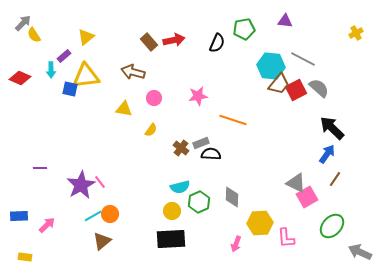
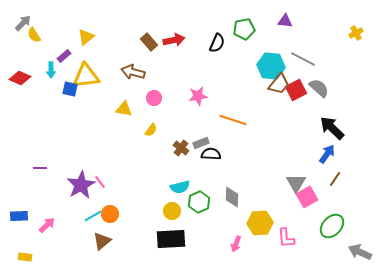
gray triangle at (296, 183): rotated 35 degrees clockwise
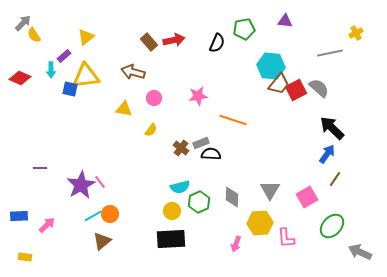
gray line at (303, 59): moved 27 px right, 6 px up; rotated 40 degrees counterclockwise
gray triangle at (296, 183): moved 26 px left, 7 px down
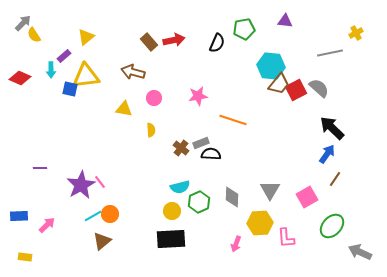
yellow semicircle at (151, 130): rotated 40 degrees counterclockwise
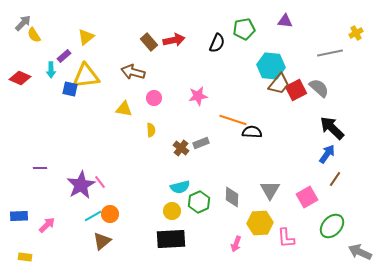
black semicircle at (211, 154): moved 41 px right, 22 px up
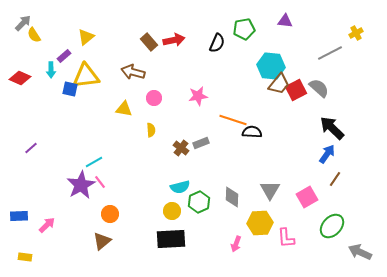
gray line at (330, 53): rotated 15 degrees counterclockwise
purple line at (40, 168): moved 9 px left, 20 px up; rotated 40 degrees counterclockwise
cyan line at (93, 216): moved 1 px right, 54 px up
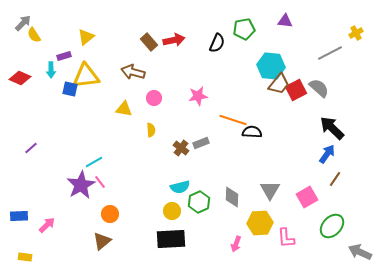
purple rectangle at (64, 56): rotated 24 degrees clockwise
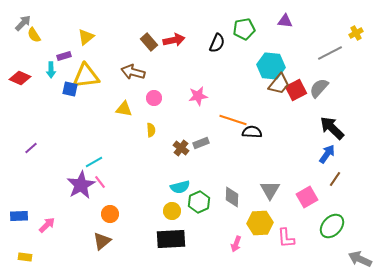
gray semicircle at (319, 88): rotated 90 degrees counterclockwise
gray arrow at (360, 252): moved 7 px down
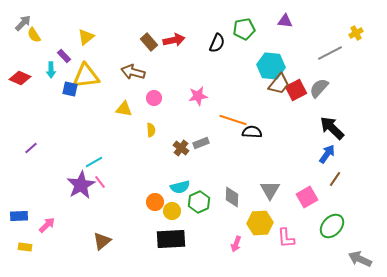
purple rectangle at (64, 56): rotated 64 degrees clockwise
orange circle at (110, 214): moved 45 px right, 12 px up
yellow rectangle at (25, 257): moved 10 px up
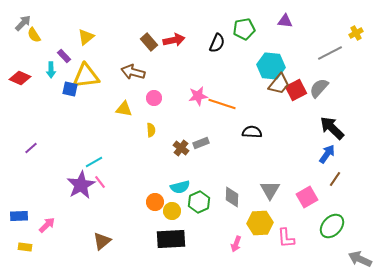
orange line at (233, 120): moved 11 px left, 16 px up
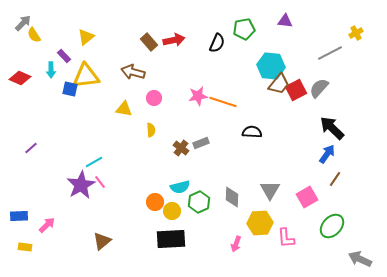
orange line at (222, 104): moved 1 px right, 2 px up
